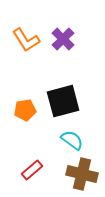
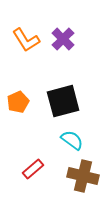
orange pentagon: moved 7 px left, 8 px up; rotated 15 degrees counterclockwise
red rectangle: moved 1 px right, 1 px up
brown cross: moved 1 px right, 2 px down
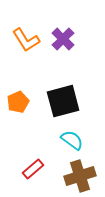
brown cross: moved 3 px left; rotated 32 degrees counterclockwise
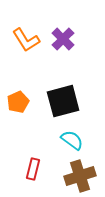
red rectangle: rotated 35 degrees counterclockwise
